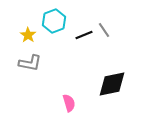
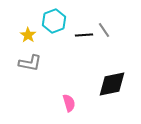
black line: rotated 18 degrees clockwise
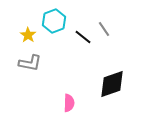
gray line: moved 1 px up
black line: moved 1 px left, 2 px down; rotated 42 degrees clockwise
black diamond: rotated 8 degrees counterclockwise
pink semicircle: rotated 18 degrees clockwise
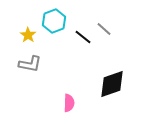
gray line: rotated 14 degrees counterclockwise
gray L-shape: moved 1 px down
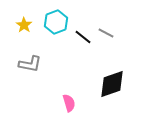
cyan hexagon: moved 2 px right, 1 px down
gray line: moved 2 px right, 4 px down; rotated 14 degrees counterclockwise
yellow star: moved 4 px left, 10 px up
pink semicircle: rotated 18 degrees counterclockwise
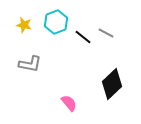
yellow star: rotated 21 degrees counterclockwise
black diamond: rotated 24 degrees counterclockwise
pink semicircle: rotated 24 degrees counterclockwise
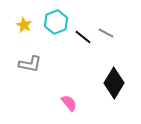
yellow star: rotated 14 degrees clockwise
black diamond: moved 2 px right, 1 px up; rotated 16 degrees counterclockwise
